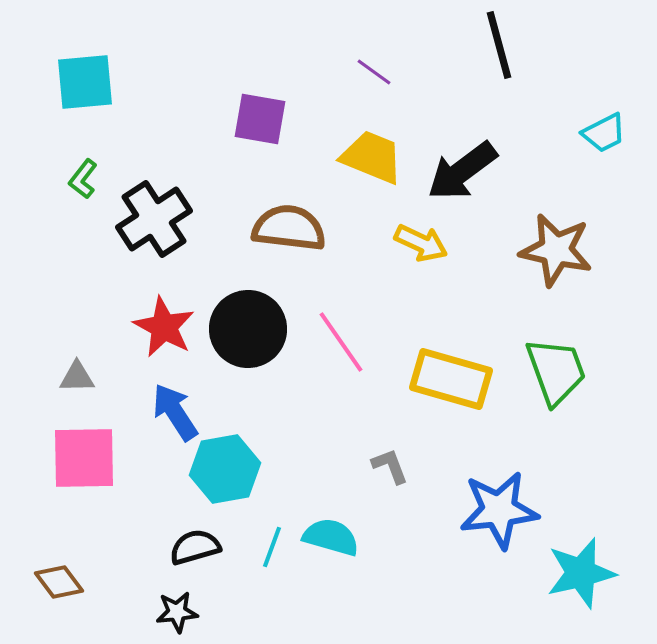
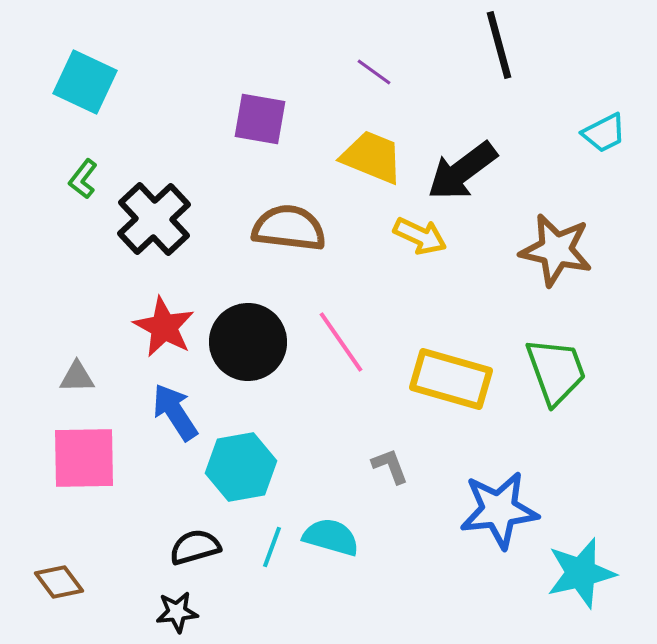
cyan square: rotated 30 degrees clockwise
black cross: rotated 10 degrees counterclockwise
yellow arrow: moved 1 px left, 7 px up
black circle: moved 13 px down
cyan hexagon: moved 16 px right, 2 px up
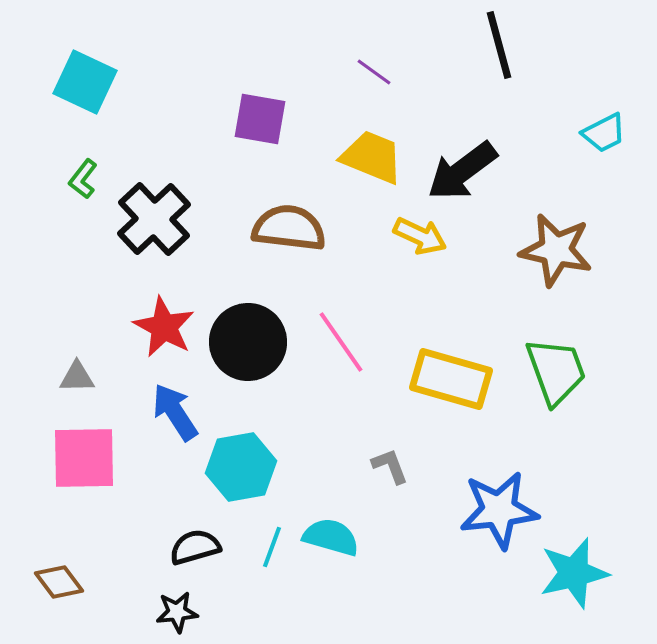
cyan star: moved 7 px left
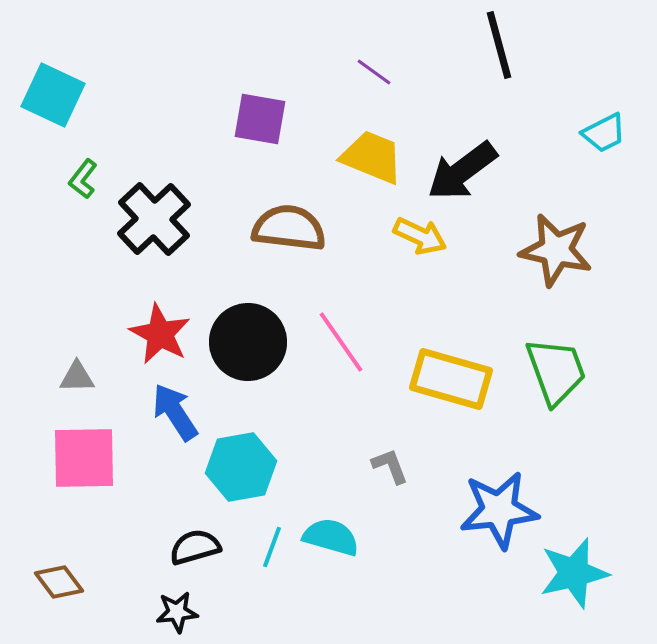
cyan square: moved 32 px left, 13 px down
red star: moved 4 px left, 7 px down
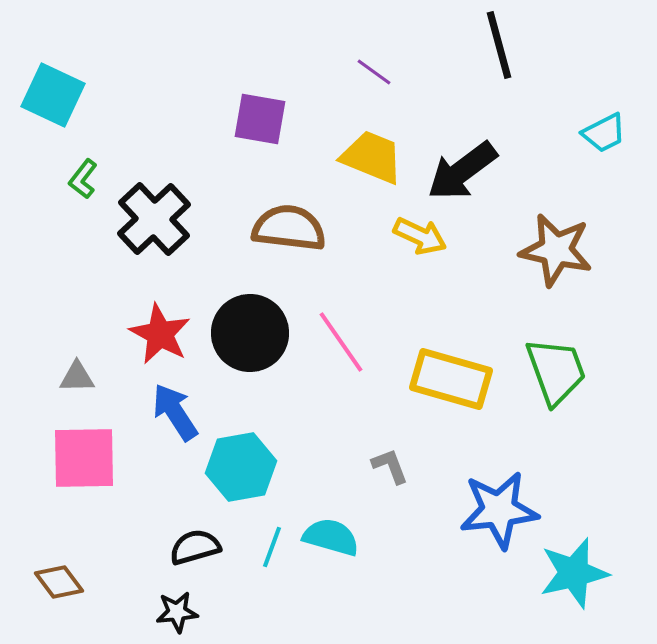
black circle: moved 2 px right, 9 px up
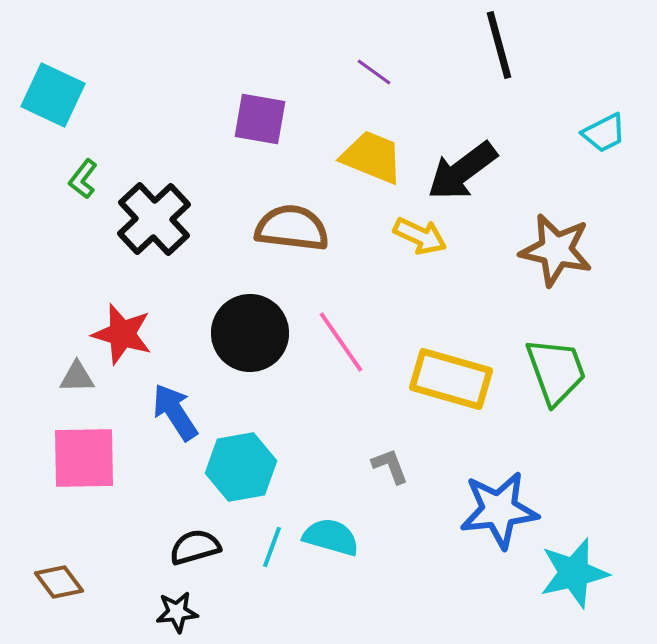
brown semicircle: moved 3 px right
red star: moved 38 px left; rotated 12 degrees counterclockwise
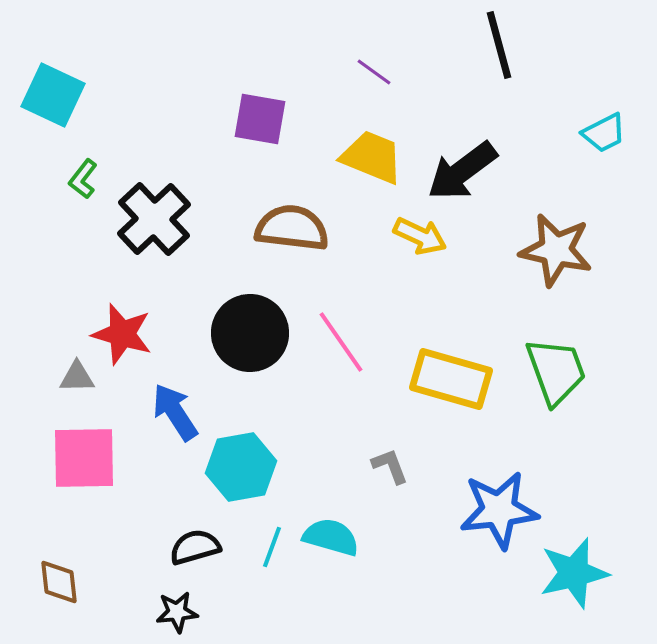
brown diamond: rotated 30 degrees clockwise
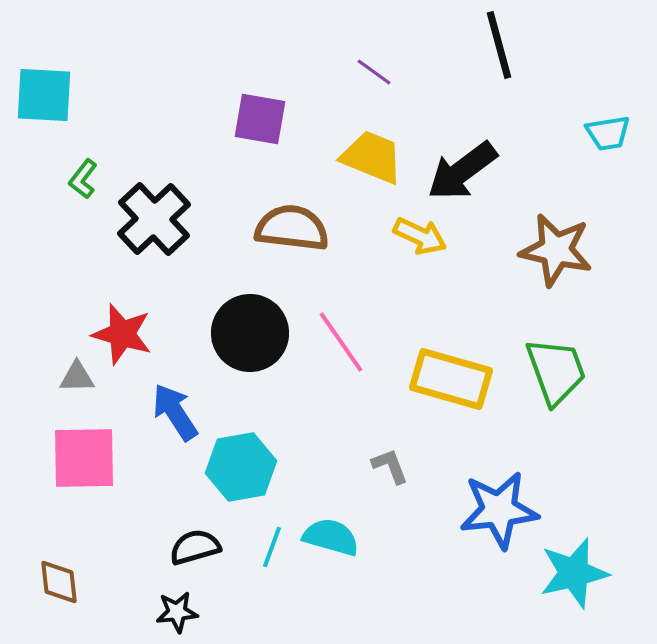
cyan square: moved 9 px left; rotated 22 degrees counterclockwise
cyan trapezoid: moved 4 px right; rotated 18 degrees clockwise
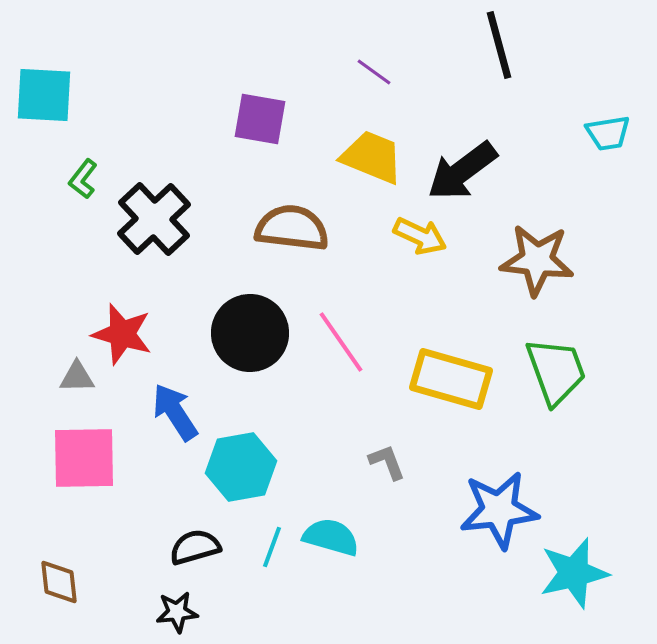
brown star: moved 19 px left, 10 px down; rotated 6 degrees counterclockwise
gray L-shape: moved 3 px left, 4 px up
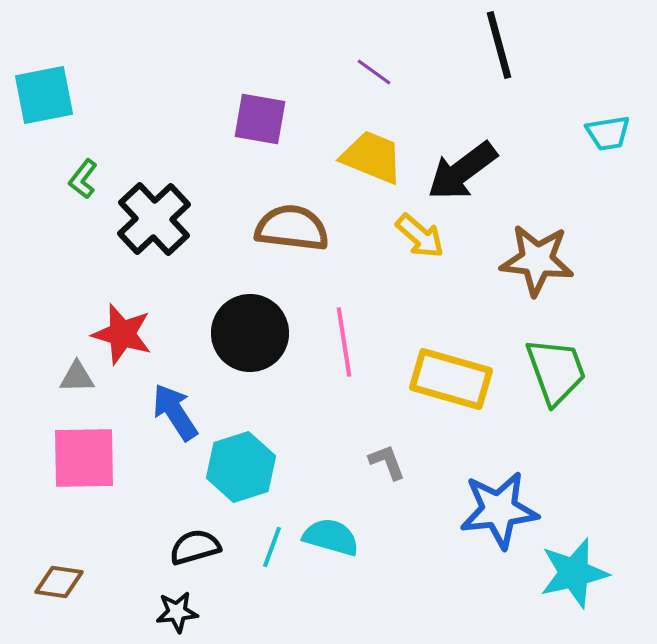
cyan square: rotated 14 degrees counterclockwise
yellow arrow: rotated 16 degrees clockwise
pink line: moved 3 px right; rotated 26 degrees clockwise
cyan hexagon: rotated 8 degrees counterclockwise
brown diamond: rotated 75 degrees counterclockwise
